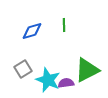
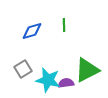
cyan star: rotated 10 degrees counterclockwise
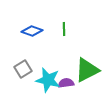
green line: moved 4 px down
blue diamond: rotated 35 degrees clockwise
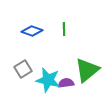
green triangle: rotated 12 degrees counterclockwise
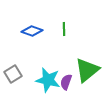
gray square: moved 10 px left, 5 px down
purple semicircle: moved 1 px up; rotated 63 degrees counterclockwise
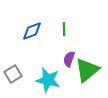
blue diamond: rotated 40 degrees counterclockwise
purple semicircle: moved 3 px right, 23 px up
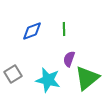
green triangle: moved 8 px down
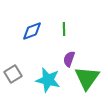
green triangle: rotated 16 degrees counterclockwise
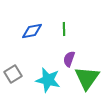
blue diamond: rotated 10 degrees clockwise
